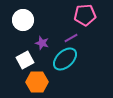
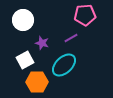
cyan ellipse: moved 1 px left, 6 px down
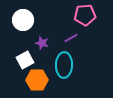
cyan ellipse: rotated 45 degrees counterclockwise
orange hexagon: moved 2 px up
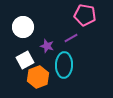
pink pentagon: rotated 15 degrees clockwise
white circle: moved 7 px down
purple star: moved 5 px right, 3 px down
orange hexagon: moved 1 px right, 3 px up; rotated 20 degrees counterclockwise
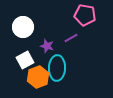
cyan ellipse: moved 7 px left, 3 px down
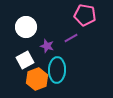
white circle: moved 3 px right
cyan ellipse: moved 2 px down
orange hexagon: moved 1 px left, 2 px down
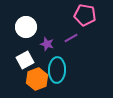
purple star: moved 2 px up
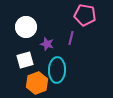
purple line: rotated 48 degrees counterclockwise
white square: rotated 12 degrees clockwise
orange hexagon: moved 4 px down
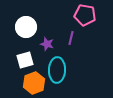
orange hexagon: moved 3 px left
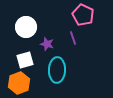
pink pentagon: moved 2 px left; rotated 15 degrees clockwise
purple line: moved 2 px right; rotated 32 degrees counterclockwise
orange hexagon: moved 15 px left
